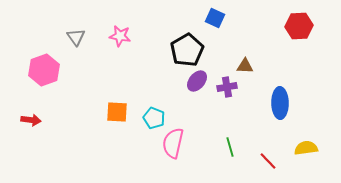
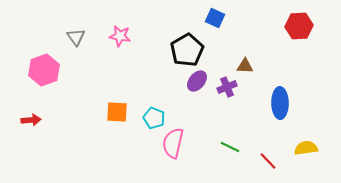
purple cross: rotated 12 degrees counterclockwise
red arrow: rotated 12 degrees counterclockwise
green line: rotated 48 degrees counterclockwise
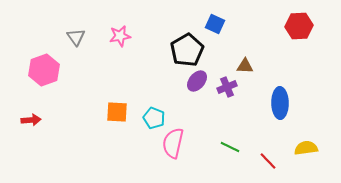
blue square: moved 6 px down
pink star: rotated 20 degrees counterclockwise
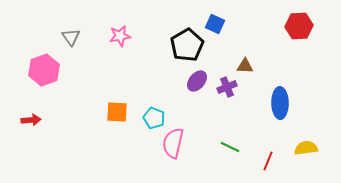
gray triangle: moved 5 px left
black pentagon: moved 5 px up
red line: rotated 66 degrees clockwise
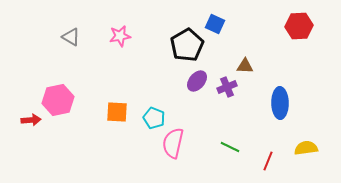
gray triangle: rotated 24 degrees counterclockwise
pink hexagon: moved 14 px right, 30 px down; rotated 8 degrees clockwise
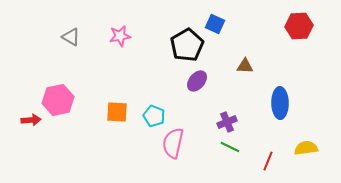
purple cross: moved 35 px down
cyan pentagon: moved 2 px up
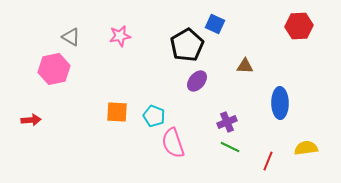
pink hexagon: moved 4 px left, 31 px up
pink semicircle: rotated 32 degrees counterclockwise
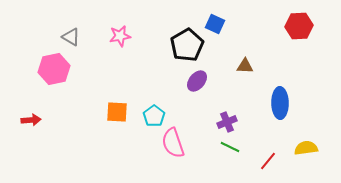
cyan pentagon: rotated 15 degrees clockwise
red line: rotated 18 degrees clockwise
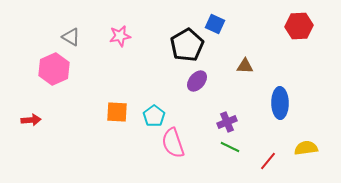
pink hexagon: rotated 12 degrees counterclockwise
